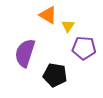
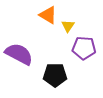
purple semicircle: moved 6 px left, 1 px down; rotated 100 degrees clockwise
black pentagon: rotated 10 degrees counterclockwise
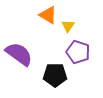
purple pentagon: moved 6 px left, 4 px down; rotated 15 degrees clockwise
purple semicircle: rotated 8 degrees clockwise
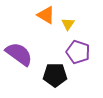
orange triangle: moved 2 px left
yellow triangle: moved 2 px up
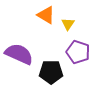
purple semicircle: rotated 12 degrees counterclockwise
black pentagon: moved 4 px left, 3 px up
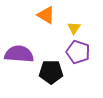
yellow triangle: moved 6 px right, 4 px down
purple semicircle: rotated 20 degrees counterclockwise
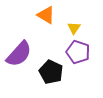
purple semicircle: rotated 128 degrees clockwise
black pentagon: rotated 25 degrees clockwise
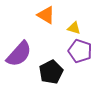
yellow triangle: rotated 48 degrees counterclockwise
purple pentagon: moved 2 px right, 1 px up
black pentagon: rotated 20 degrees clockwise
